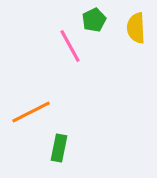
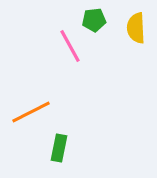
green pentagon: rotated 20 degrees clockwise
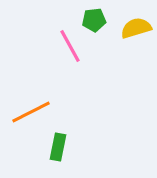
yellow semicircle: rotated 76 degrees clockwise
green rectangle: moved 1 px left, 1 px up
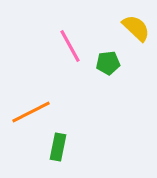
green pentagon: moved 14 px right, 43 px down
yellow semicircle: rotated 60 degrees clockwise
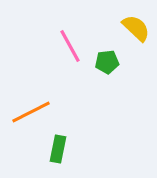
green pentagon: moved 1 px left, 1 px up
green rectangle: moved 2 px down
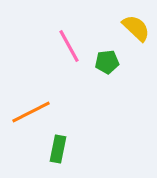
pink line: moved 1 px left
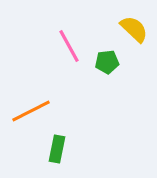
yellow semicircle: moved 2 px left, 1 px down
orange line: moved 1 px up
green rectangle: moved 1 px left
